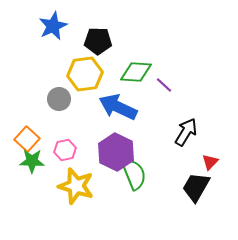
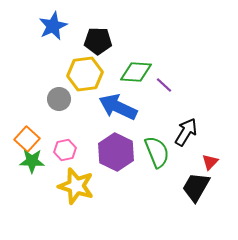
green semicircle: moved 23 px right, 22 px up
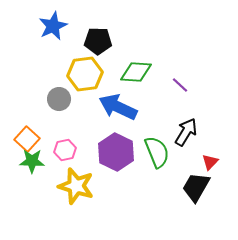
purple line: moved 16 px right
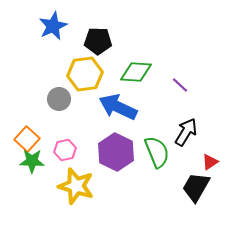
red triangle: rotated 12 degrees clockwise
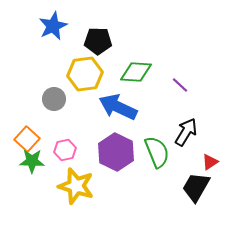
gray circle: moved 5 px left
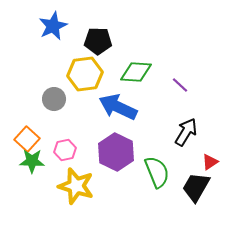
green semicircle: moved 20 px down
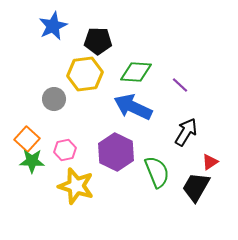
blue arrow: moved 15 px right
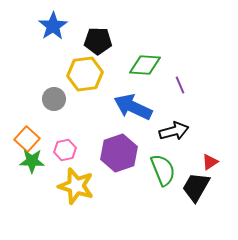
blue star: rotated 8 degrees counterclockwise
green diamond: moved 9 px right, 7 px up
purple line: rotated 24 degrees clockwise
black arrow: moved 12 px left, 1 px up; rotated 44 degrees clockwise
purple hexagon: moved 3 px right, 1 px down; rotated 15 degrees clockwise
green semicircle: moved 6 px right, 2 px up
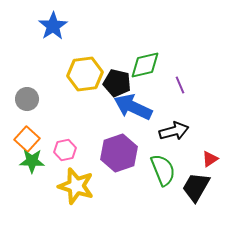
black pentagon: moved 19 px right, 42 px down; rotated 12 degrees clockwise
green diamond: rotated 16 degrees counterclockwise
gray circle: moved 27 px left
red triangle: moved 3 px up
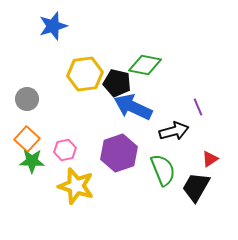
blue star: rotated 16 degrees clockwise
green diamond: rotated 24 degrees clockwise
purple line: moved 18 px right, 22 px down
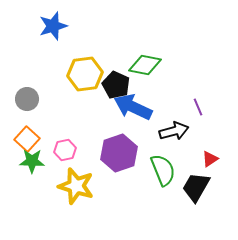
black pentagon: moved 1 px left, 2 px down; rotated 12 degrees clockwise
